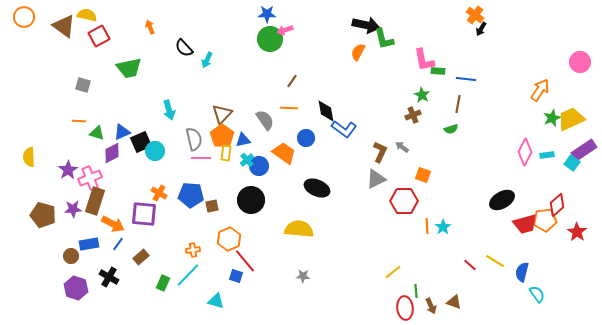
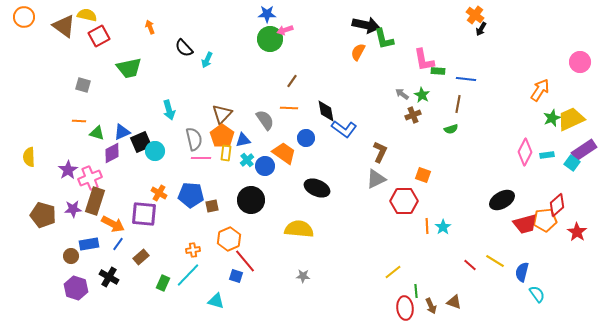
gray arrow at (402, 147): moved 53 px up
blue circle at (259, 166): moved 6 px right
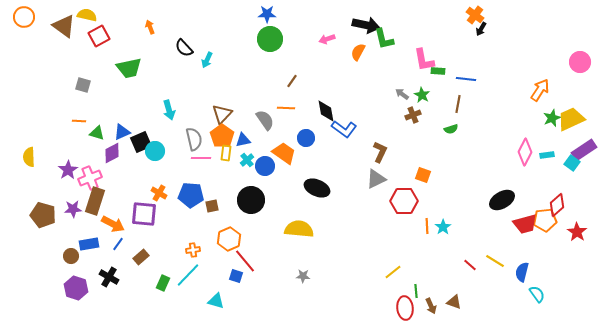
pink arrow at (285, 30): moved 42 px right, 9 px down
orange line at (289, 108): moved 3 px left
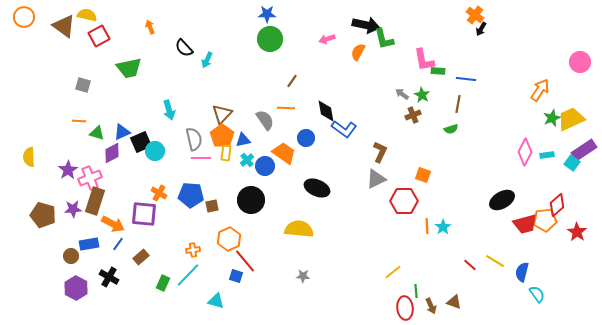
purple hexagon at (76, 288): rotated 10 degrees clockwise
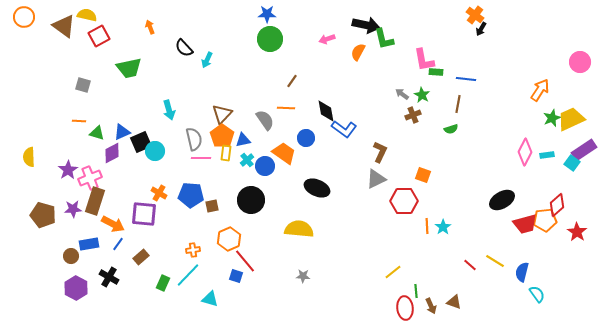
green rectangle at (438, 71): moved 2 px left, 1 px down
cyan triangle at (216, 301): moved 6 px left, 2 px up
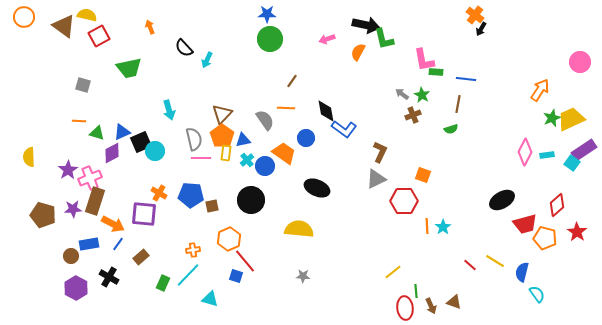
orange pentagon at (545, 220): moved 18 px down; rotated 20 degrees clockwise
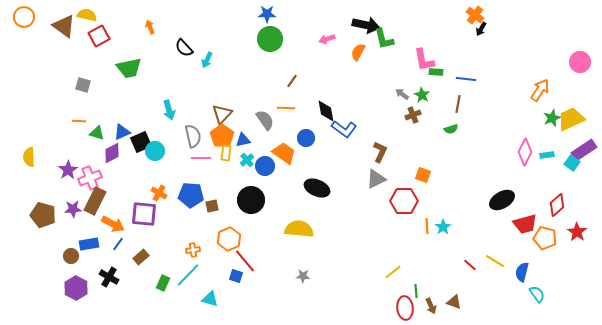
gray semicircle at (194, 139): moved 1 px left, 3 px up
brown rectangle at (95, 201): rotated 8 degrees clockwise
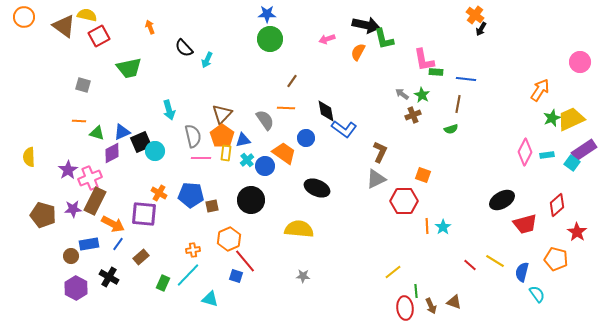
orange pentagon at (545, 238): moved 11 px right, 21 px down
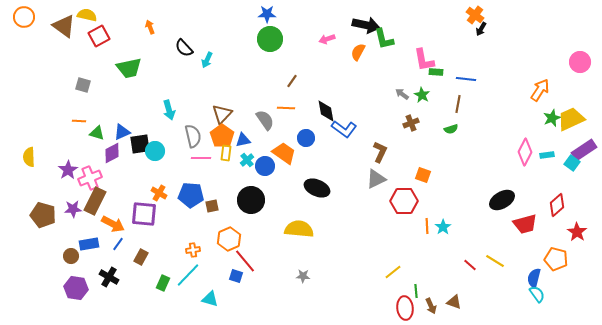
brown cross at (413, 115): moved 2 px left, 8 px down
black square at (141, 142): moved 1 px left, 2 px down; rotated 15 degrees clockwise
brown rectangle at (141, 257): rotated 21 degrees counterclockwise
blue semicircle at (522, 272): moved 12 px right, 6 px down
purple hexagon at (76, 288): rotated 20 degrees counterclockwise
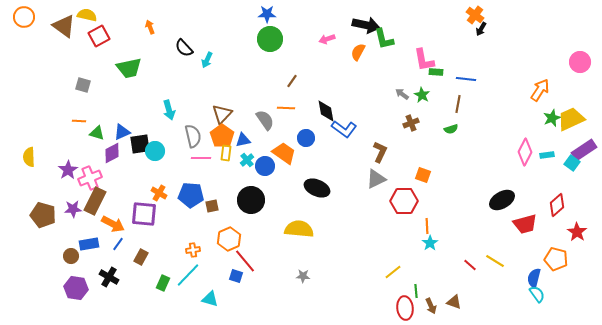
cyan star at (443, 227): moved 13 px left, 16 px down
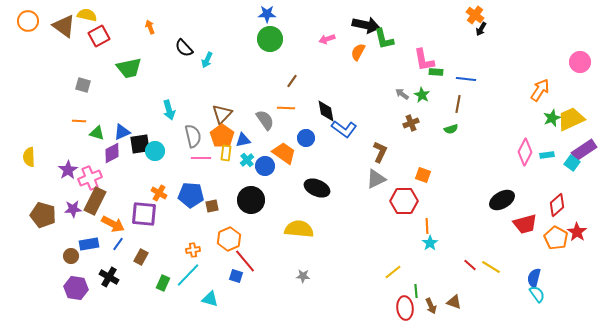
orange circle at (24, 17): moved 4 px right, 4 px down
orange pentagon at (556, 259): moved 21 px up; rotated 15 degrees clockwise
yellow line at (495, 261): moved 4 px left, 6 px down
